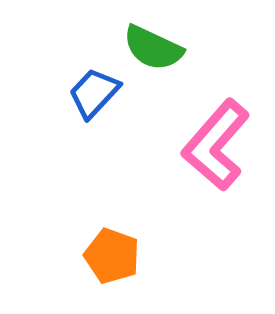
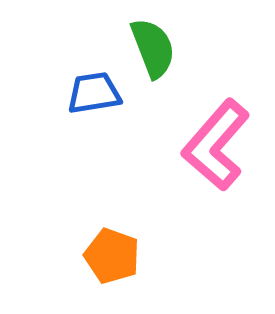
green semicircle: rotated 136 degrees counterclockwise
blue trapezoid: rotated 38 degrees clockwise
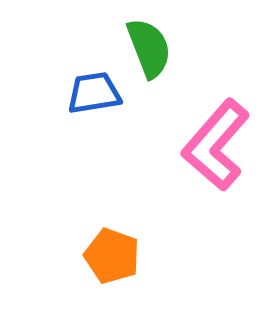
green semicircle: moved 4 px left
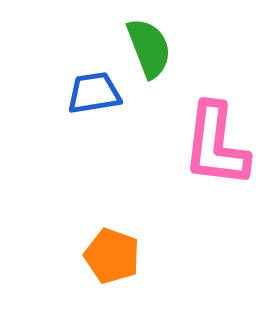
pink L-shape: rotated 34 degrees counterclockwise
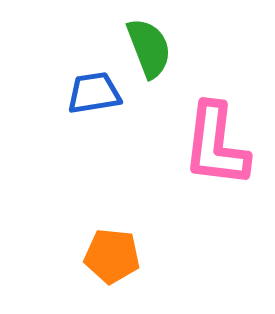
orange pentagon: rotated 14 degrees counterclockwise
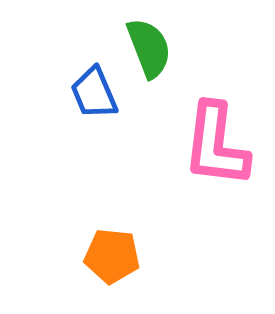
blue trapezoid: rotated 104 degrees counterclockwise
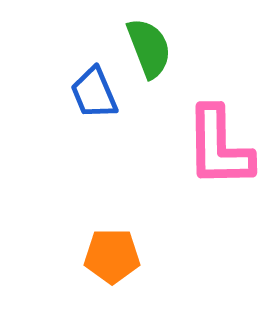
pink L-shape: moved 3 px right, 2 px down; rotated 8 degrees counterclockwise
orange pentagon: rotated 6 degrees counterclockwise
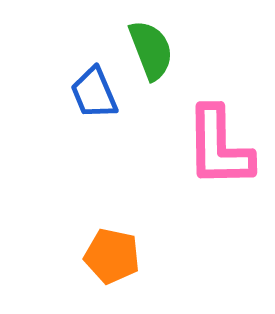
green semicircle: moved 2 px right, 2 px down
orange pentagon: rotated 12 degrees clockwise
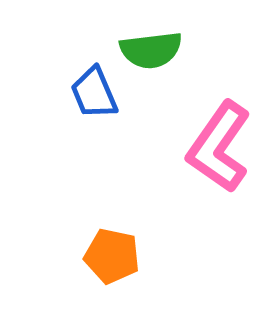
green semicircle: rotated 104 degrees clockwise
pink L-shape: rotated 36 degrees clockwise
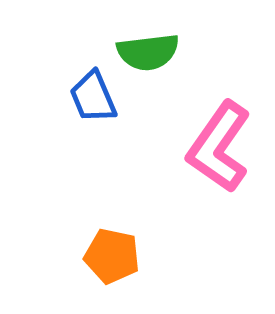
green semicircle: moved 3 px left, 2 px down
blue trapezoid: moved 1 px left, 4 px down
